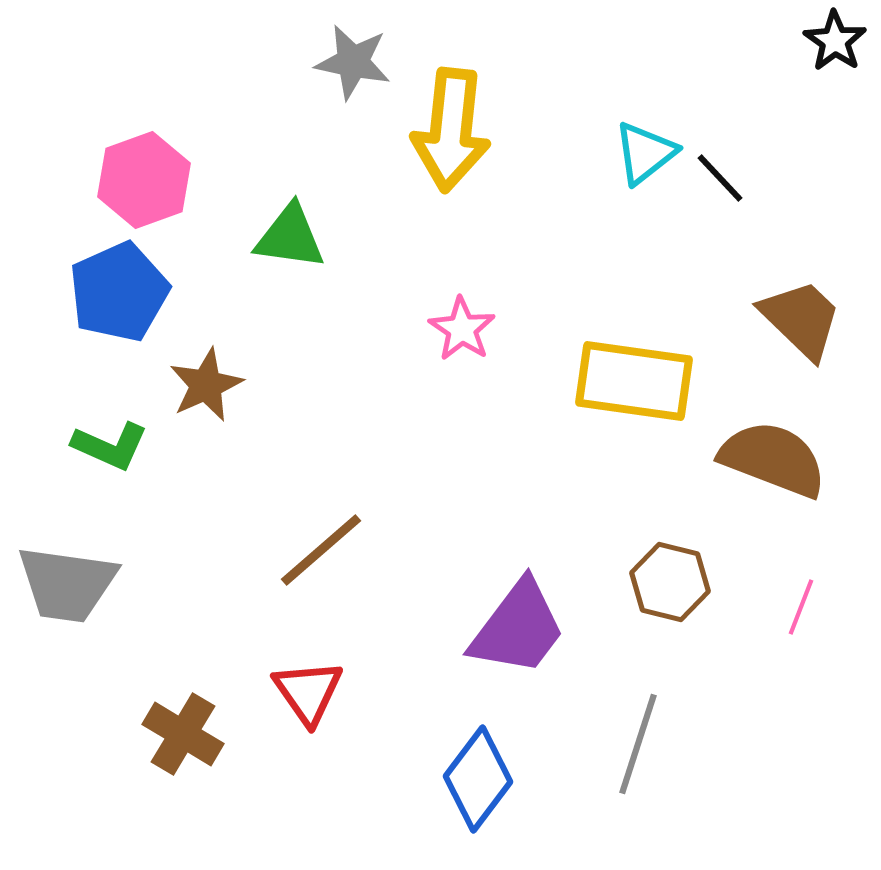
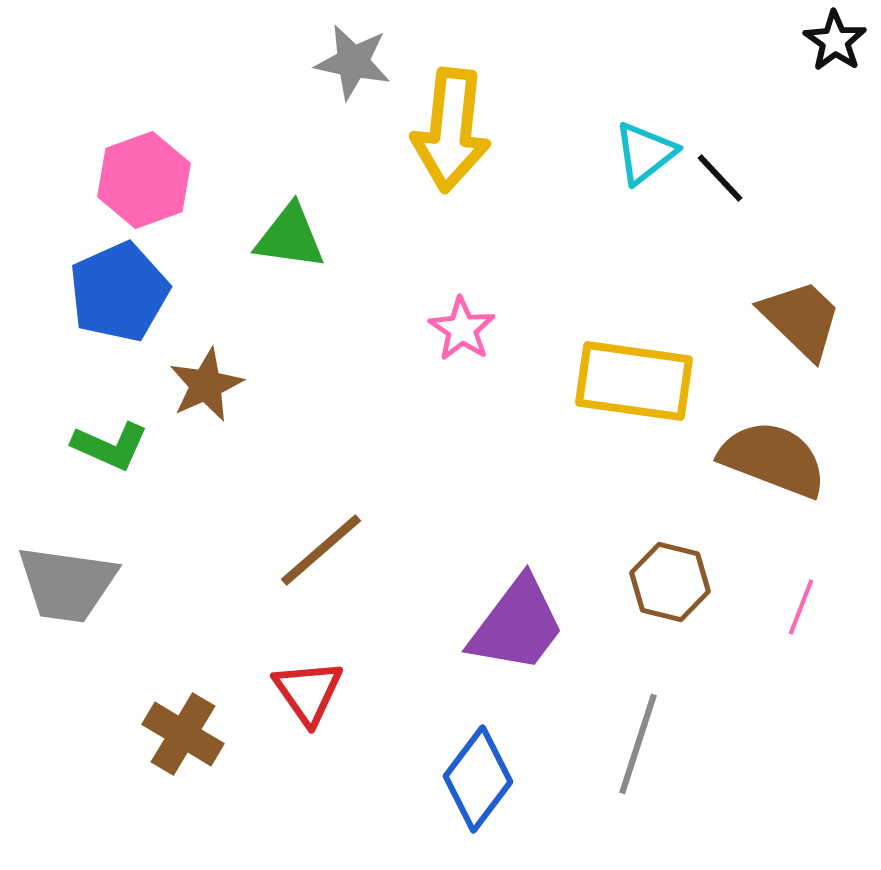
purple trapezoid: moved 1 px left, 3 px up
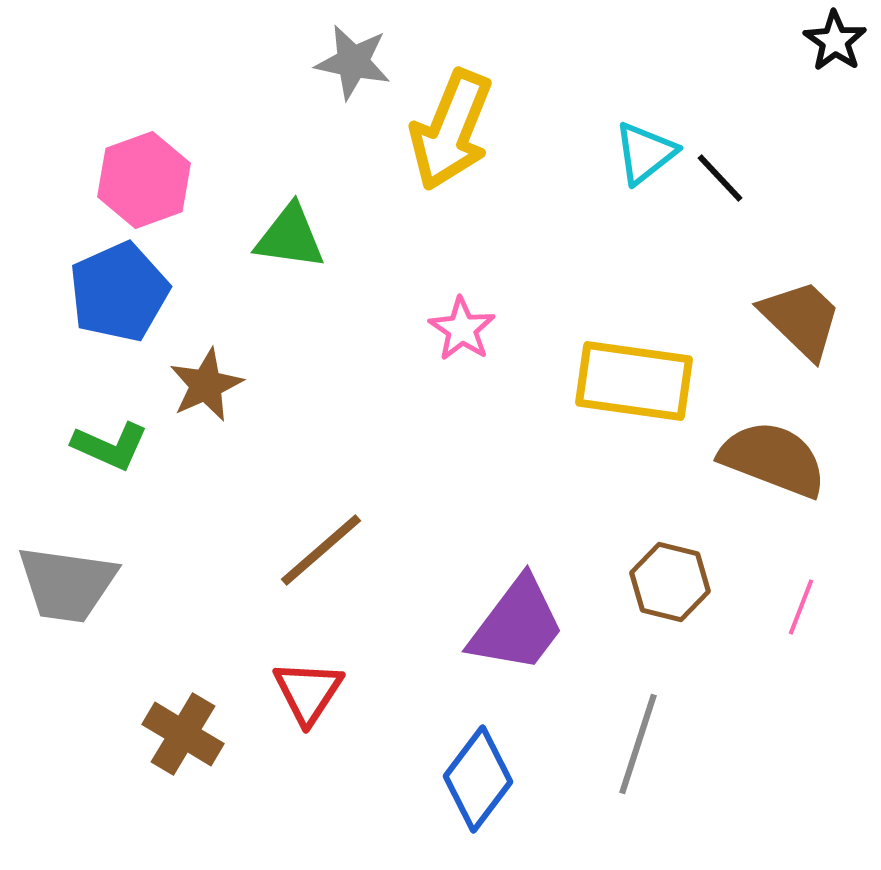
yellow arrow: rotated 16 degrees clockwise
red triangle: rotated 8 degrees clockwise
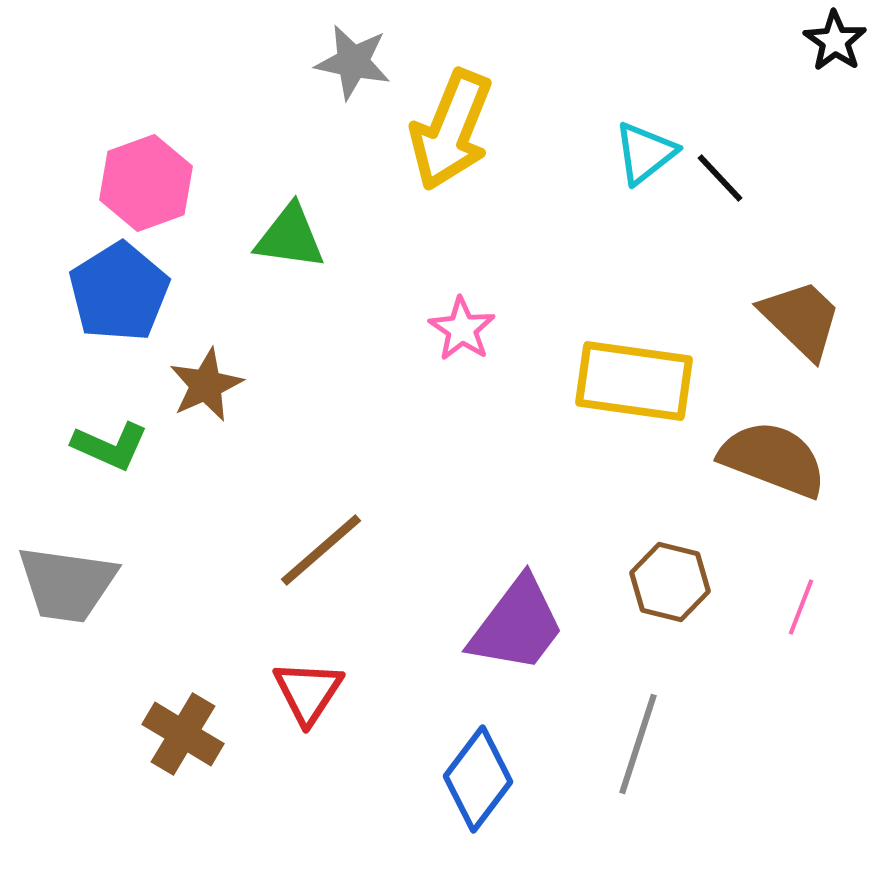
pink hexagon: moved 2 px right, 3 px down
blue pentagon: rotated 8 degrees counterclockwise
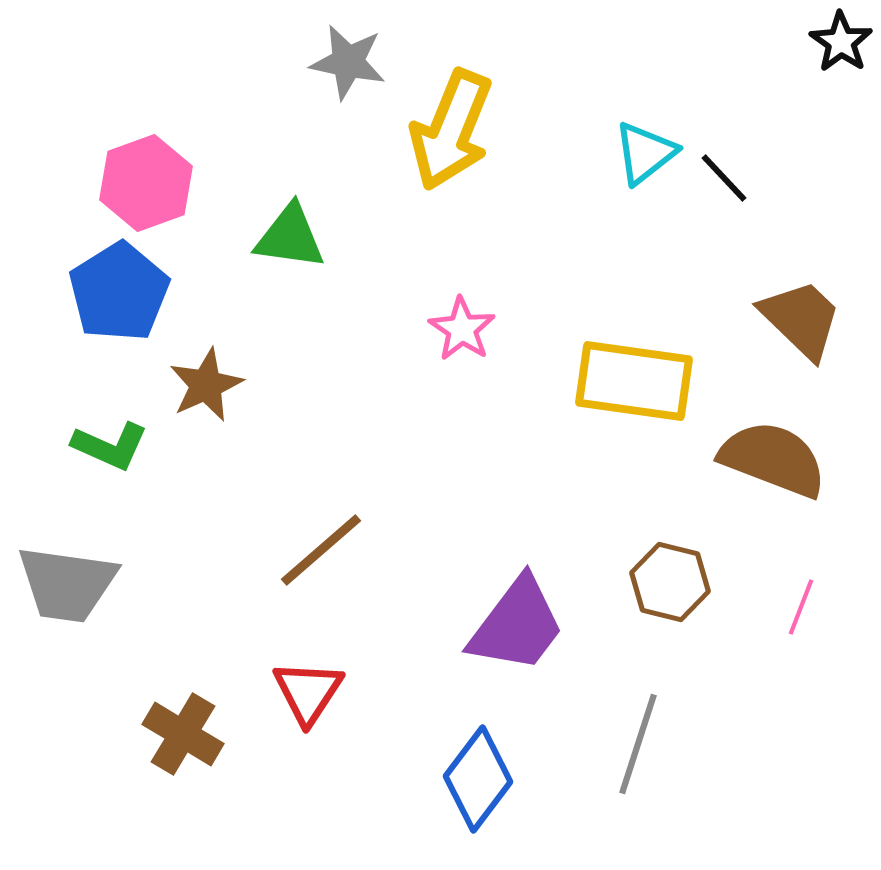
black star: moved 6 px right, 1 px down
gray star: moved 5 px left
black line: moved 4 px right
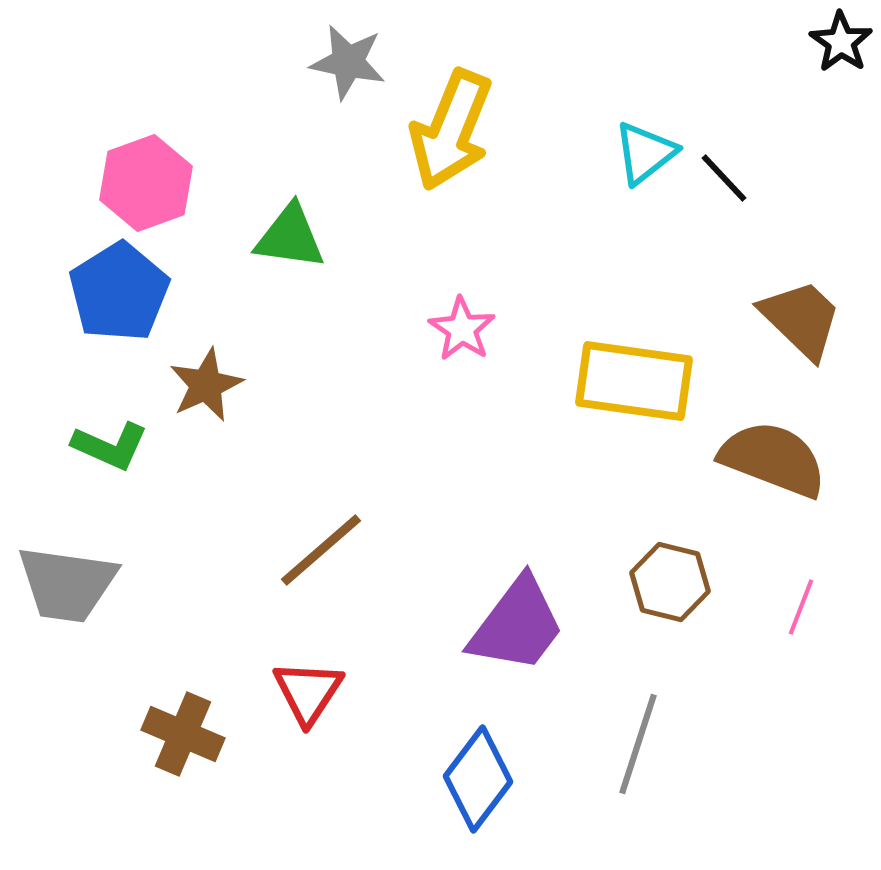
brown cross: rotated 8 degrees counterclockwise
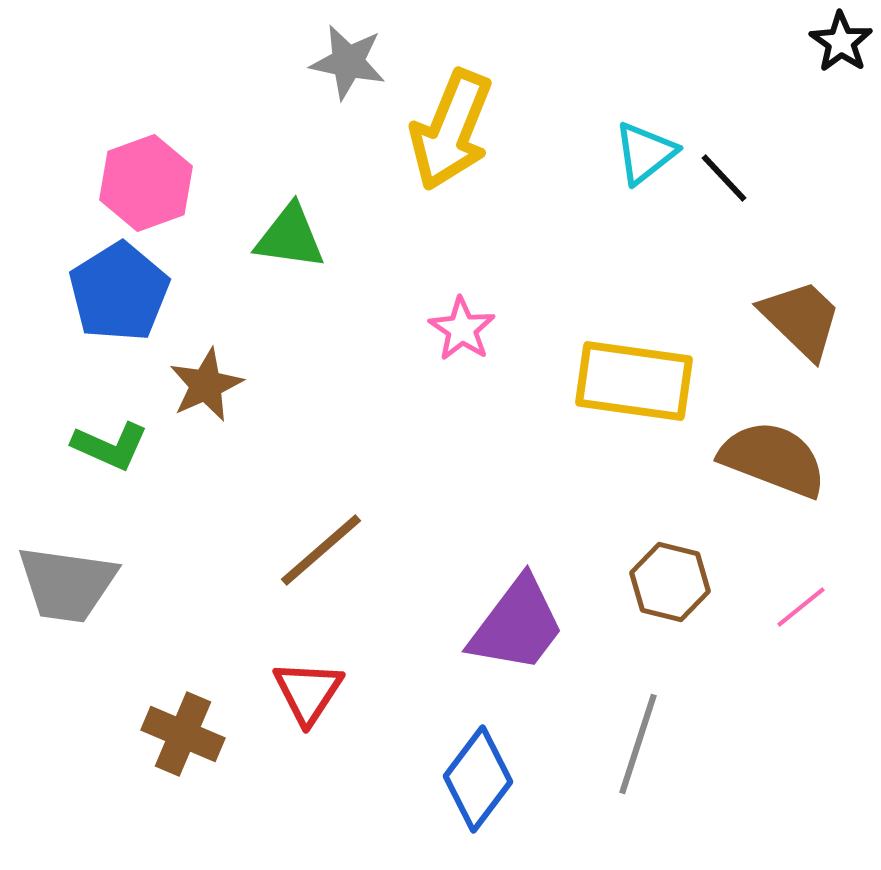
pink line: rotated 30 degrees clockwise
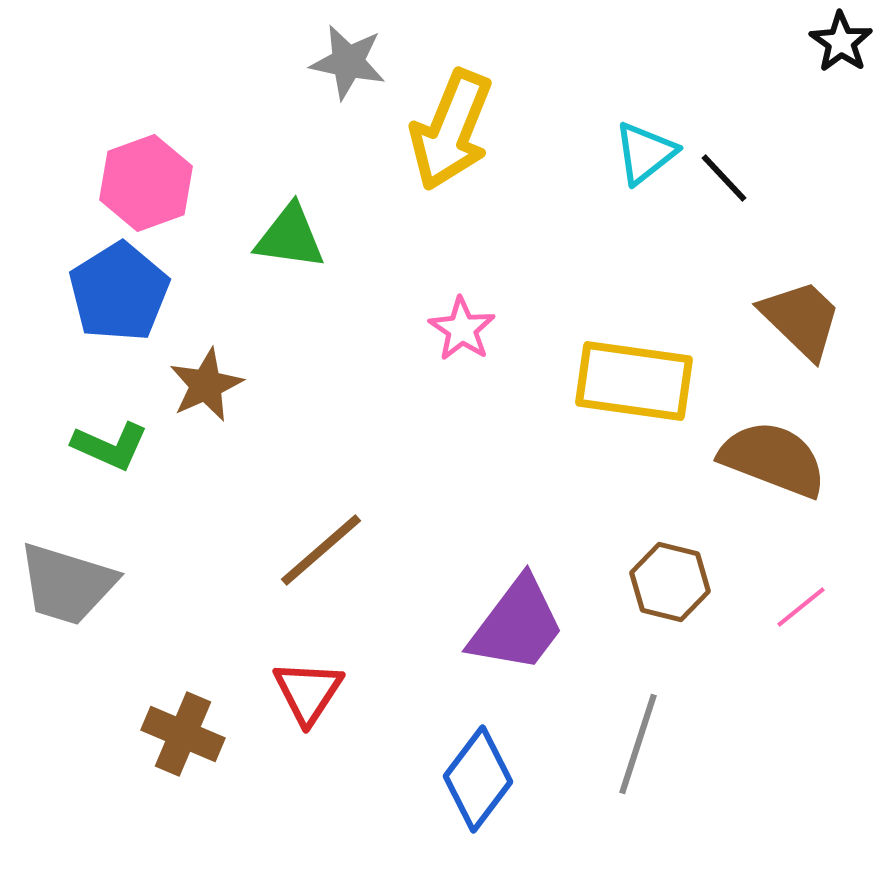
gray trapezoid: rotated 9 degrees clockwise
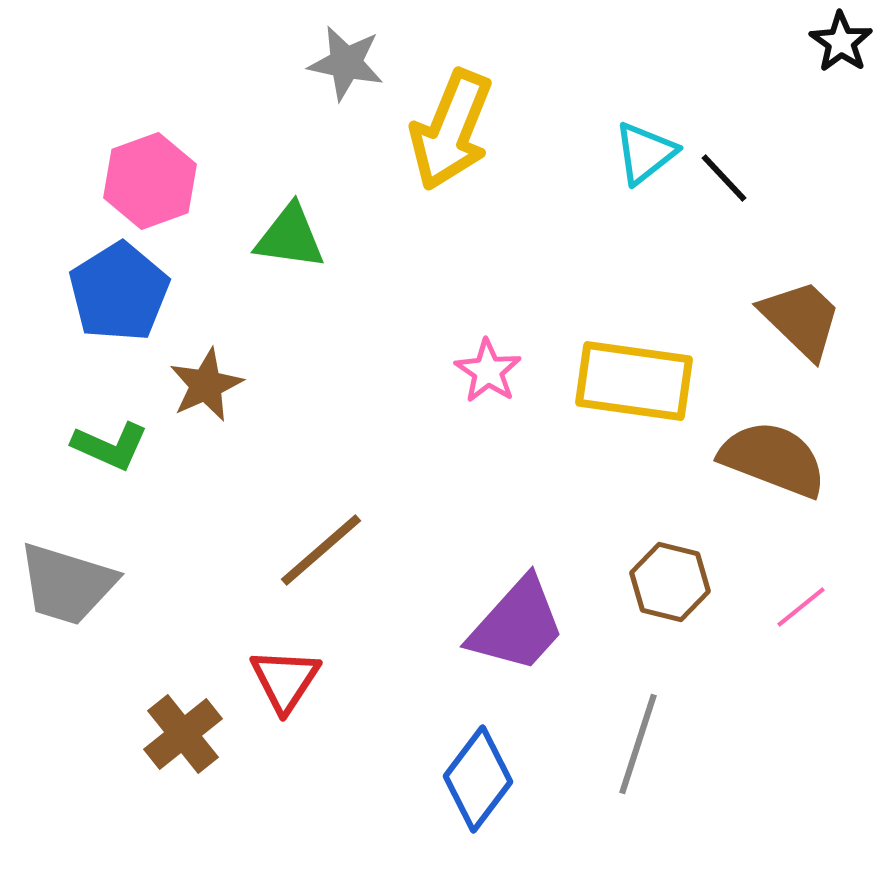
gray star: moved 2 px left, 1 px down
pink hexagon: moved 4 px right, 2 px up
pink star: moved 26 px right, 42 px down
purple trapezoid: rotated 5 degrees clockwise
red triangle: moved 23 px left, 12 px up
brown cross: rotated 28 degrees clockwise
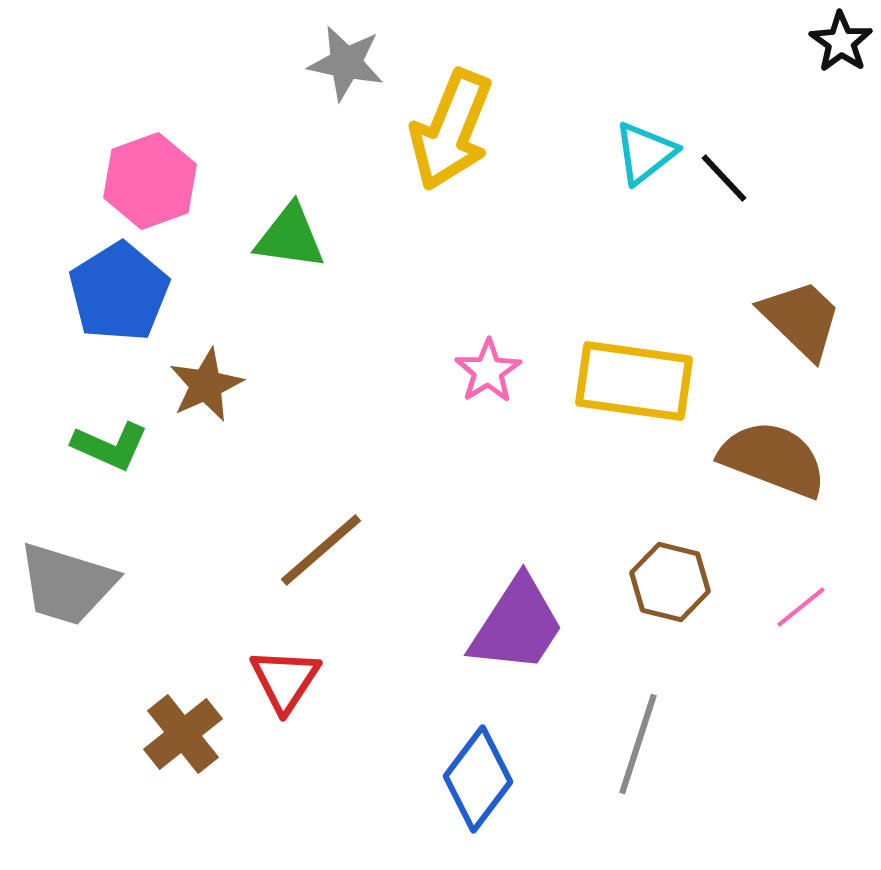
pink star: rotated 6 degrees clockwise
purple trapezoid: rotated 9 degrees counterclockwise
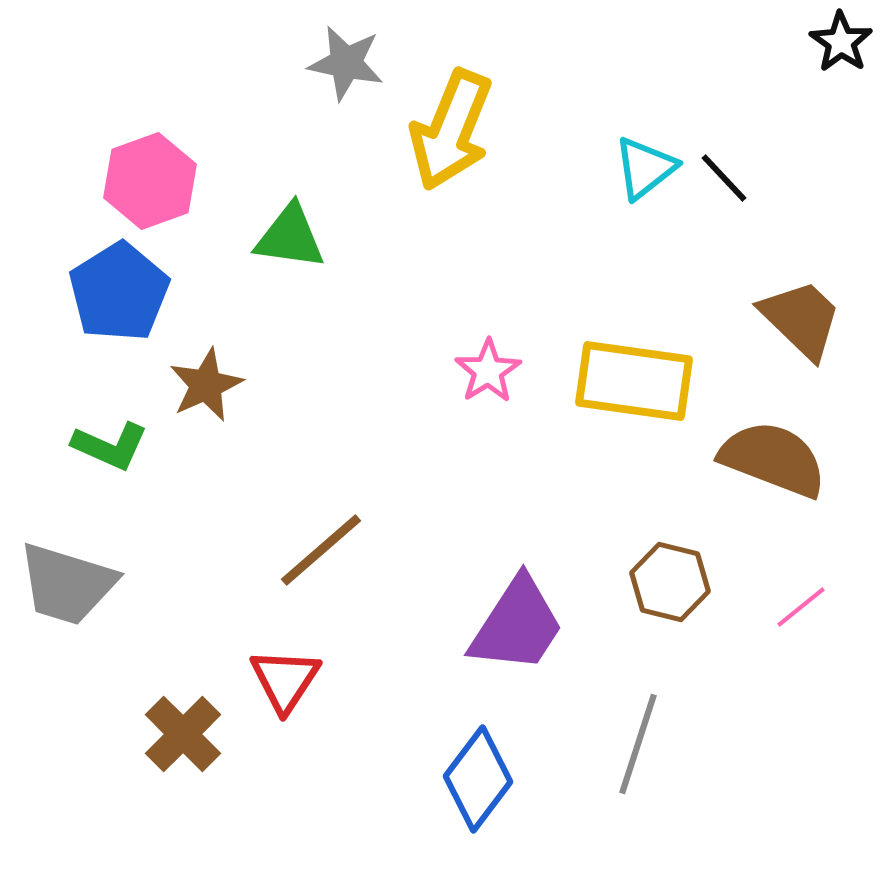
cyan triangle: moved 15 px down
brown cross: rotated 6 degrees counterclockwise
